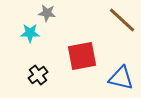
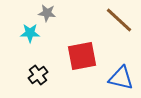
brown line: moved 3 px left
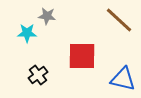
gray star: moved 3 px down
cyan star: moved 3 px left
red square: rotated 12 degrees clockwise
blue triangle: moved 2 px right, 1 px down
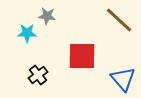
blue triangle: rotated 36 degrees clockwise
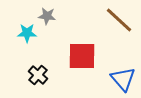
black cross: rotated 12 degrees counterclockwise
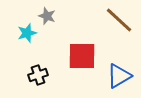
gray star: rotated 12 degrees clockwise
cyan star: rotated 18 degrees counterclockwise
black cross: rotated 30 degrees clockwise
blue triangle: moved 4 px left, 3 px up; rotated 40 degrees clockwise
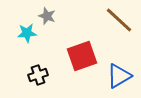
cyan star: rotated 12 degrees clockwise
red square: rotated 20 degrees counterclockwise
